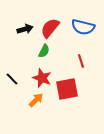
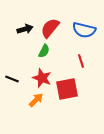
blue semicircle: moved 1 px right, 3 px down
black line: rotated 24 degrees counterclockwise
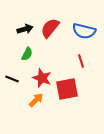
blue semicircle: moved 1 px down
green semicircle: moved 17 px left, 3 px down
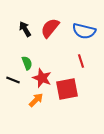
black arrow: rotated 105 degrees counterclockwise
green semicircle: moved 9 px down; rotated 48 degrees counterclockwise
black line: moved 1 px right, 1 px down
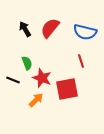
blue semicircle: moved 1 px right, 1 px down
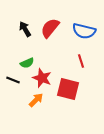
blue semicircle: moved 1 px left, 1 px up
green semicircle: rotated 88 degrees clockwise
red square: moved 1 px right; rotated 25 degrees clockwise
